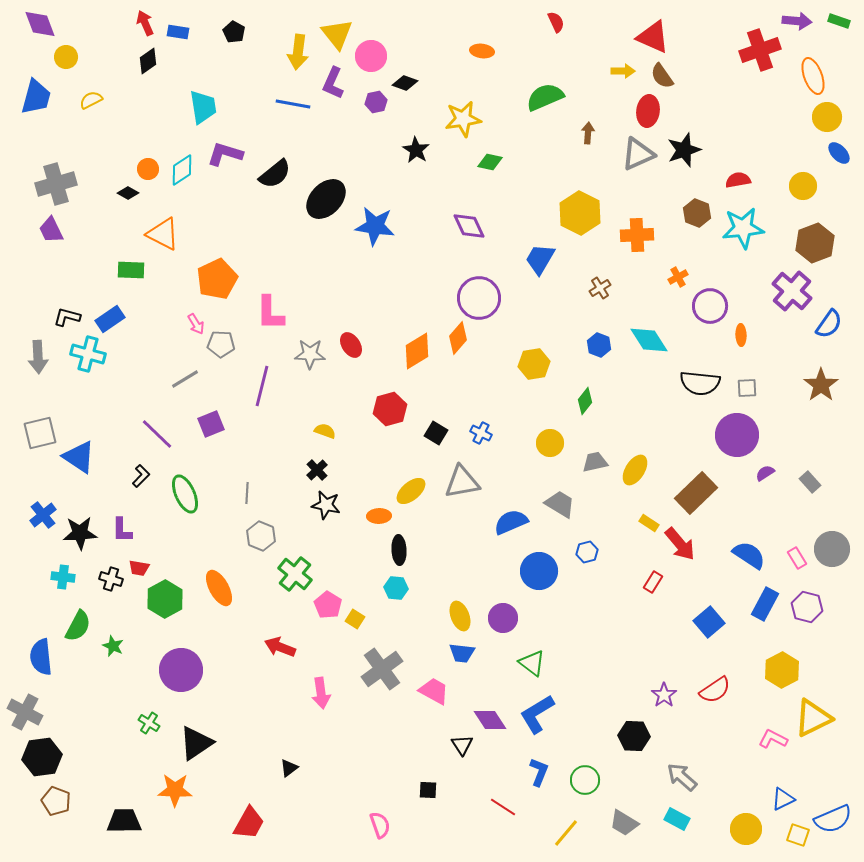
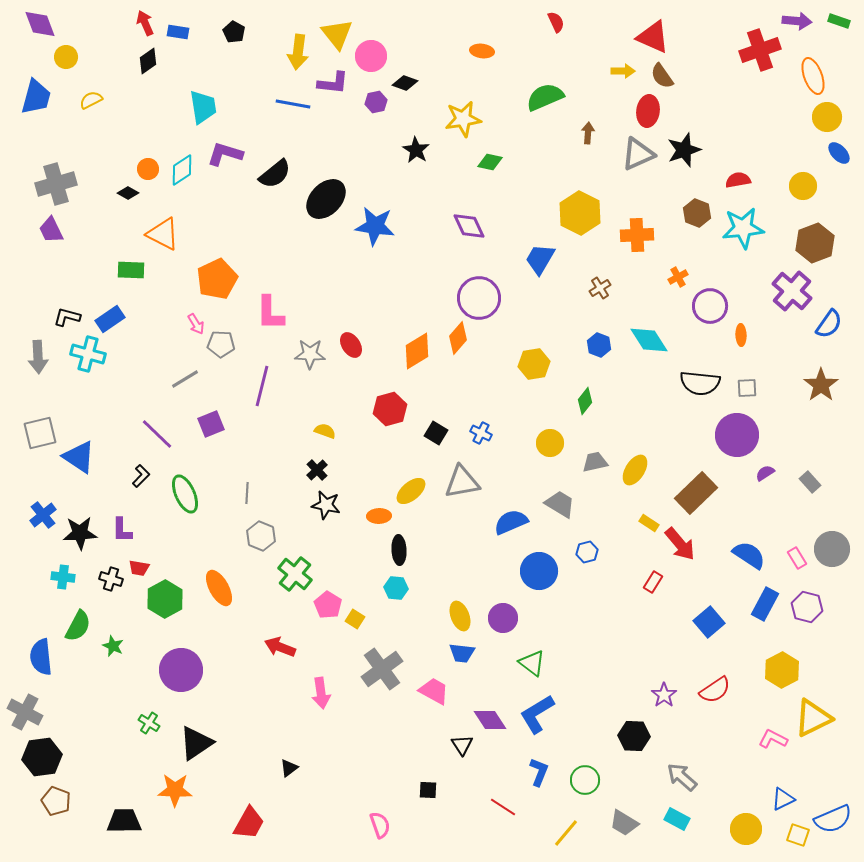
purple L-shape at (333, 83): rotated 108 degrees counterclockwise
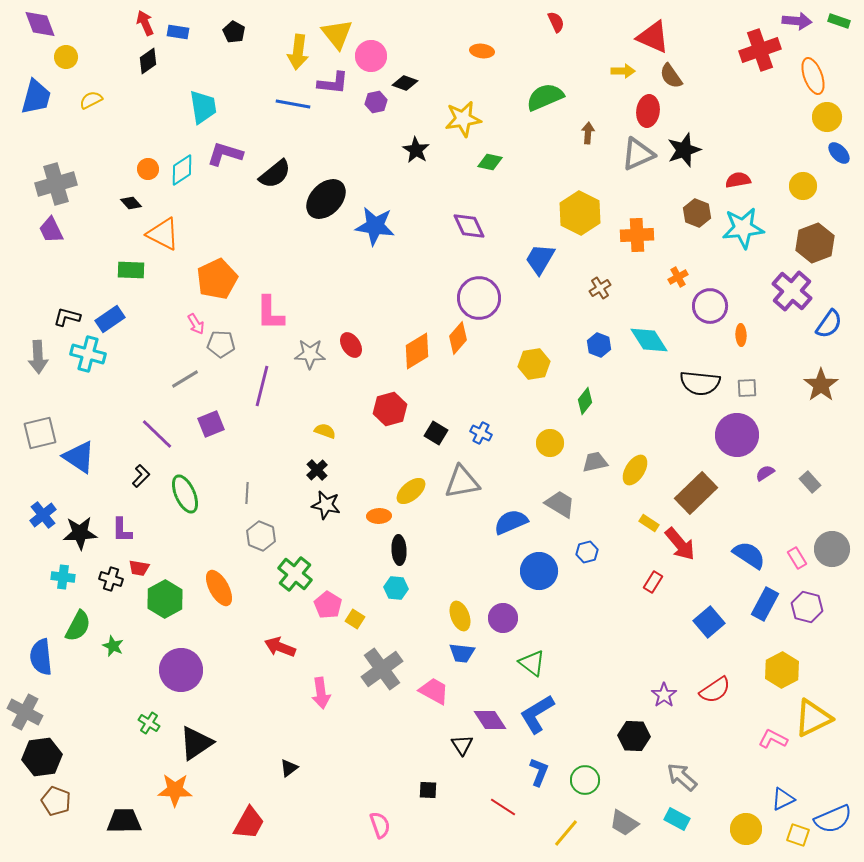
brown semicircle at (662, 76): moved 9 px right
black diamond at (128, 193): moved 3 px right, 10 px down; rotated 20 degrees clockwise
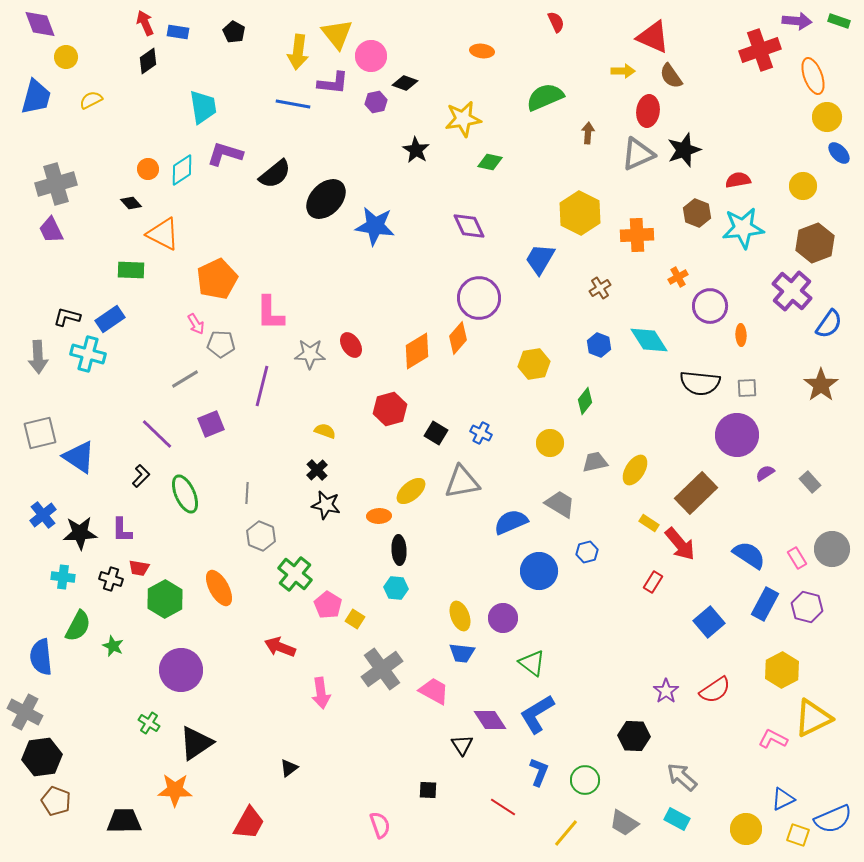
purple star at (664, 695): moved 2 px right, 4 px up
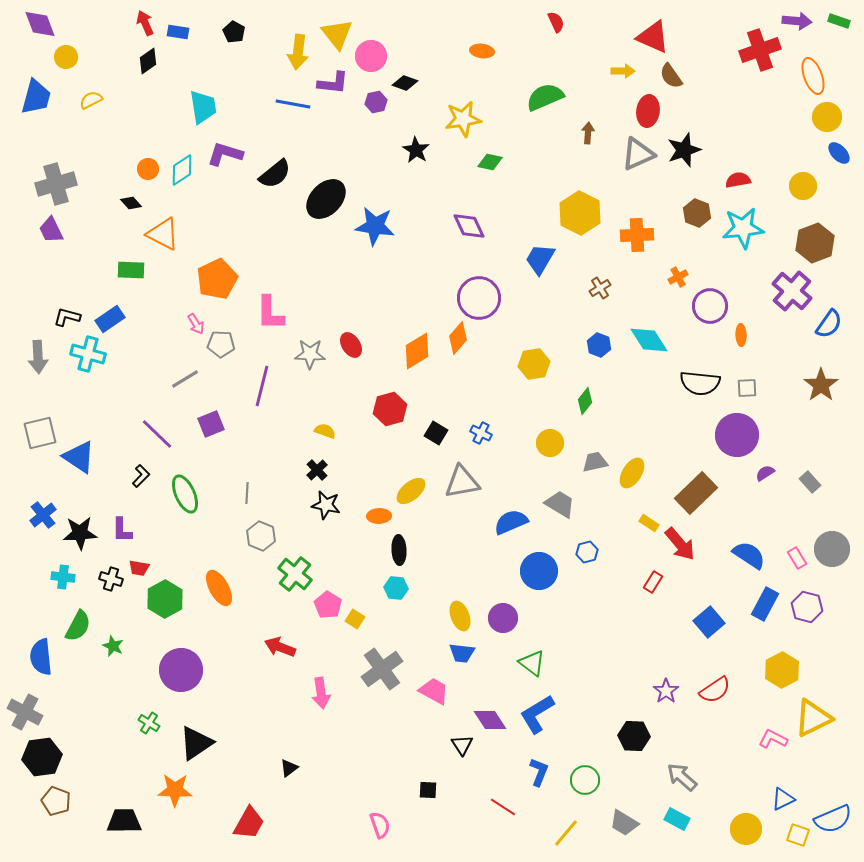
yellow ellipse at (635, 470): moved 3 px left, 3 px down
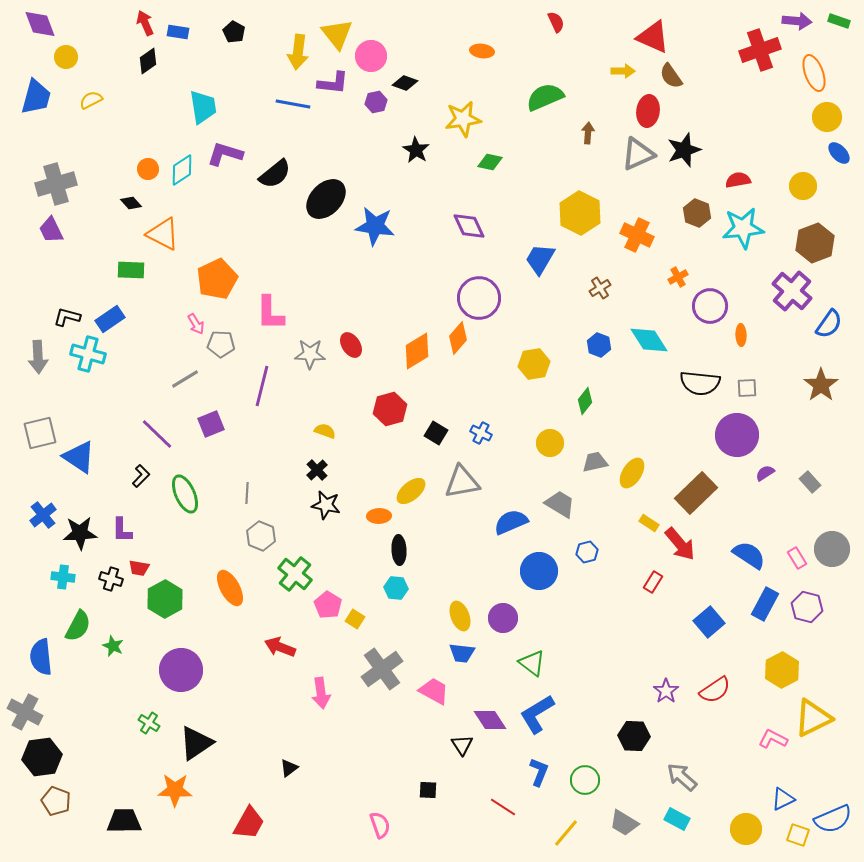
orange ellipse at (813, 76): moved 1 px right, 3 px up
orange cross at (637, 235): rotated 28 degrees clockwise
orange ellipse at (219, 588): moved 11 px right
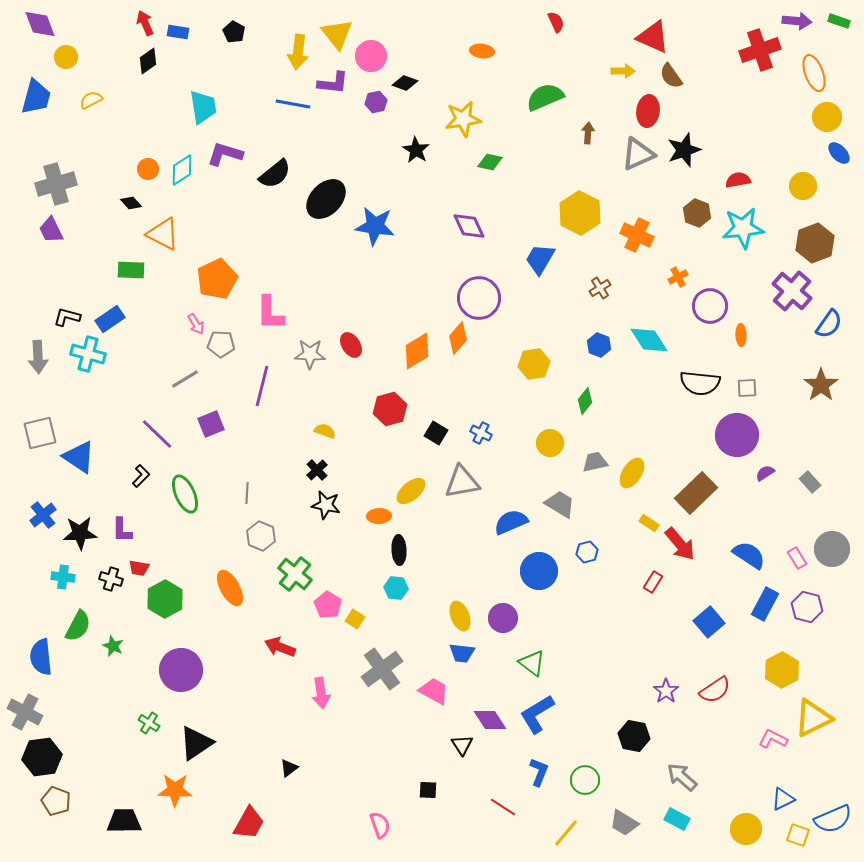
black hexagon at (634, 736): rotated 8 degrees clockwise
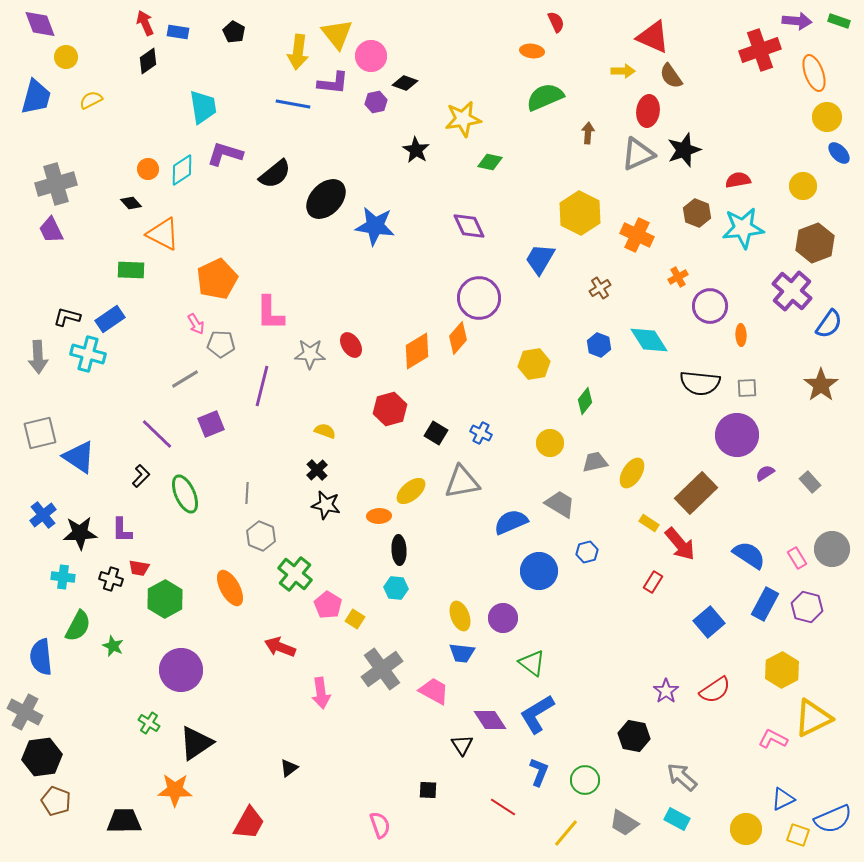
orange ellipse at (482, 51): moved 50 px right
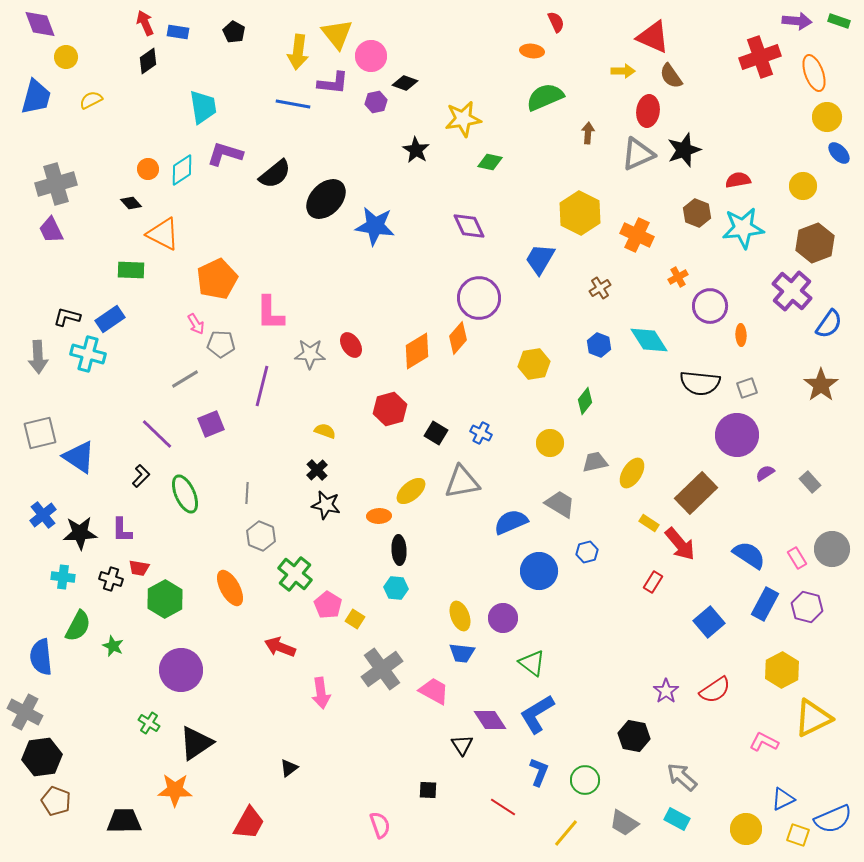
red cross at (760, 50): moved 7 px down
gray square at (747, 388): rotated 15 degrees counterclockwise
pink L-shape at (773, 739): moved 9 px left, 3 px down
